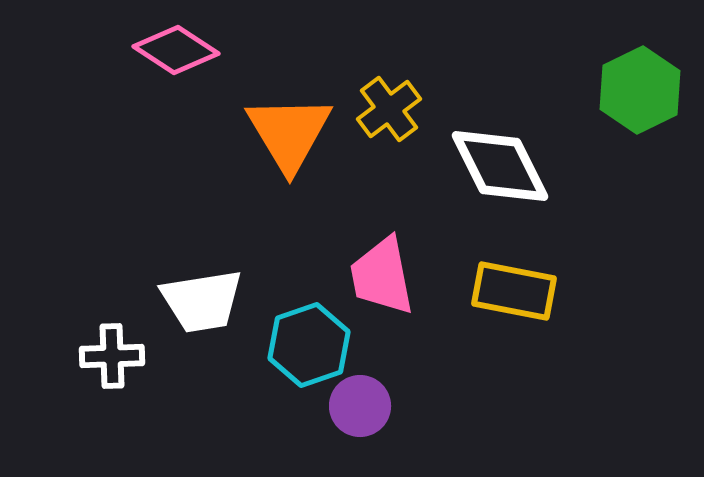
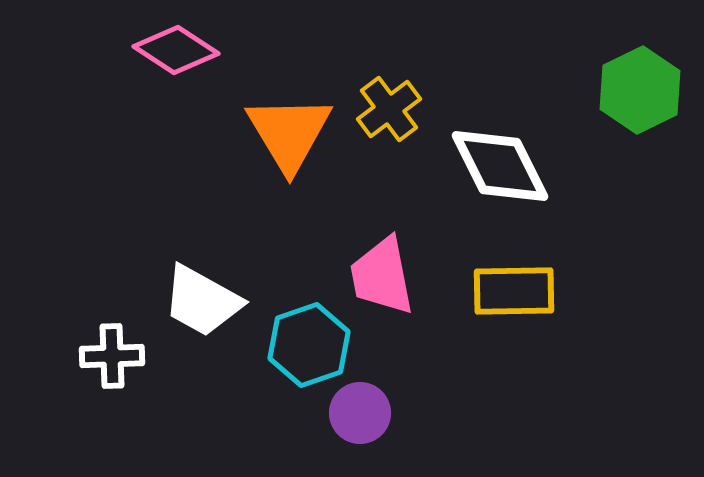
yellow rectangle: rotated 12 degrees counterclockwise
white trapezoid: rotated 38 degrees clockwise
purple circle: moved 7 px down
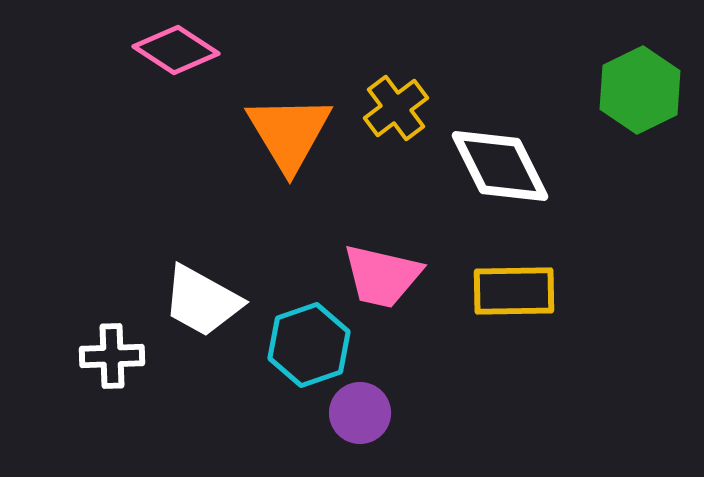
yellow cross: moved 7 px right, 1 px up
pink trapezoid: rotated 66 degrees counterclockwise
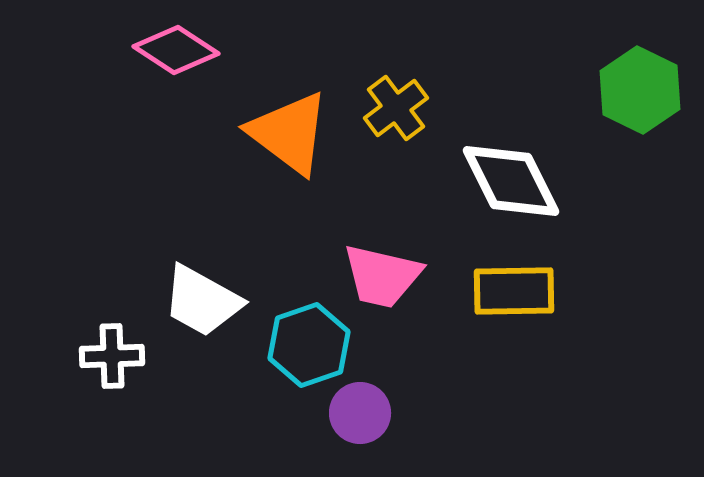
green hexagon: rotated 8 degrees counterclockwise
orange triangle: rotated 22 degrees counterclockwise
white diamond: moved 11 px right, 15 px down
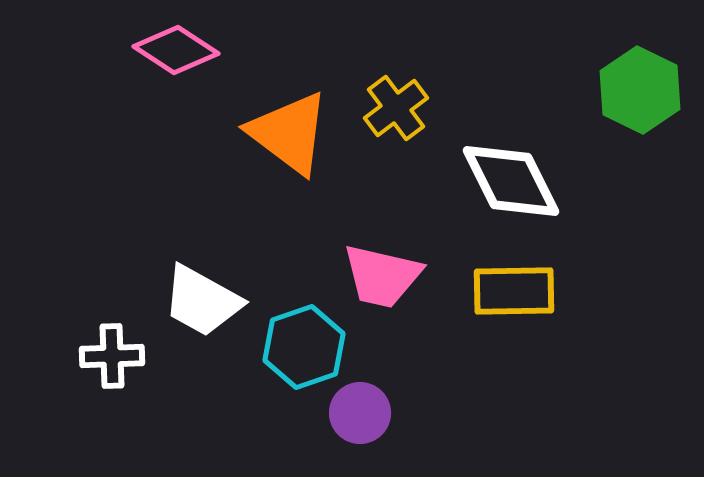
cyan hexagon: moved 5 px left, 2 px down
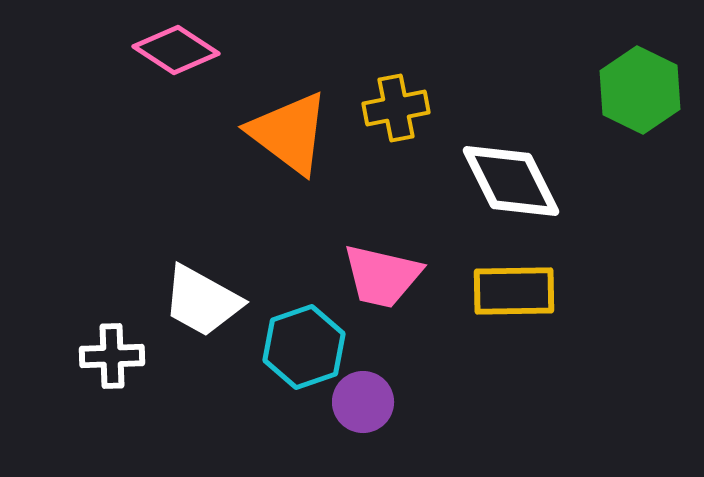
yellow cross: rotated 26 degrees clockwise
purple circle: moved 3 px right, 11 px up
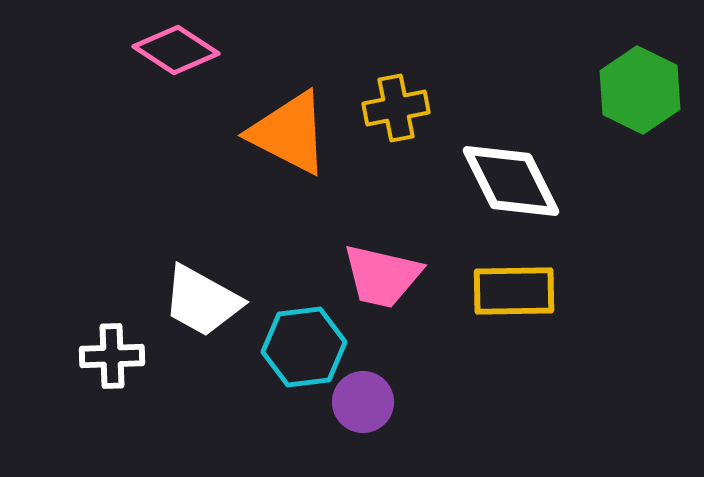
orange triangle: rotated 10 degrees counterclockwise
cyan hexagon: rotated 12 degrees clockwise
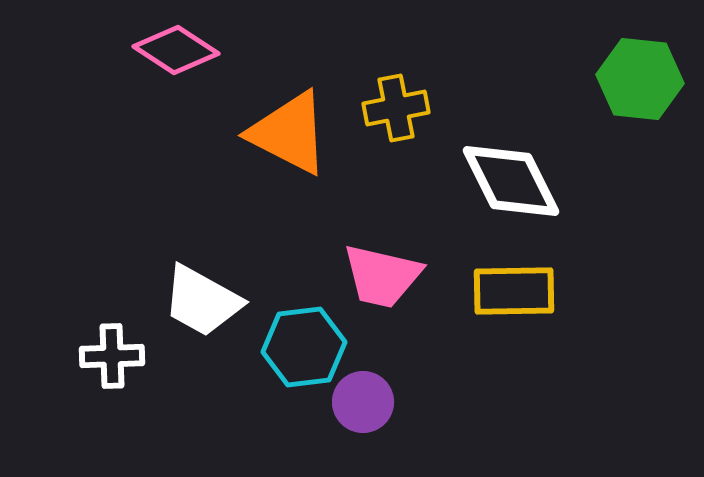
green hexagon: moved 11 px up; rotated 20 degrees counterclockwise
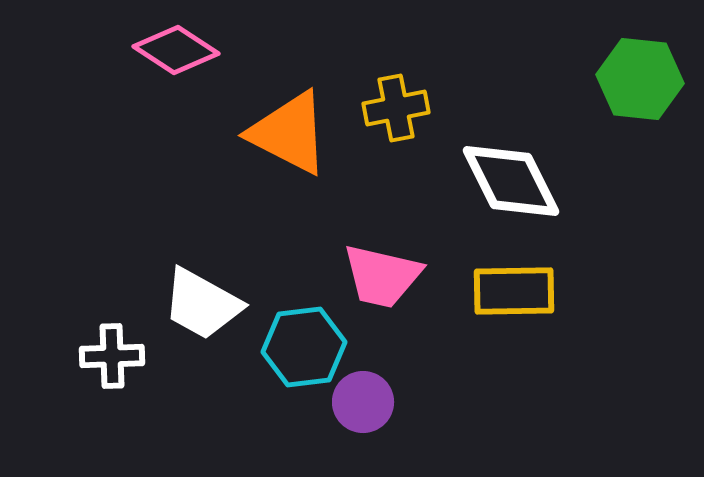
white trapezoid: moved 3 px down
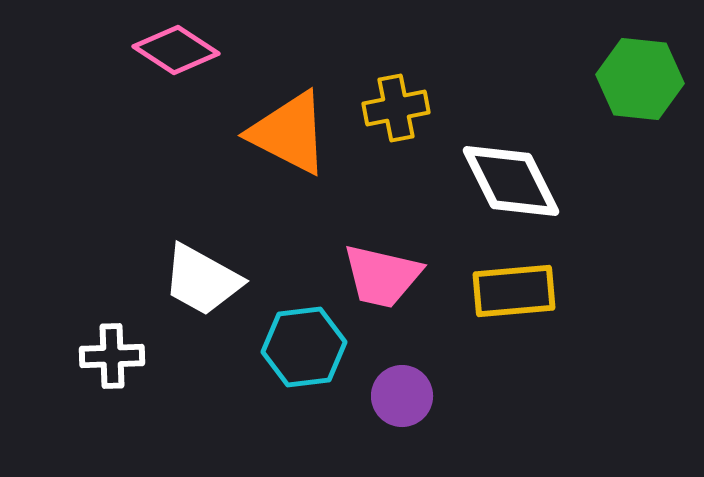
yellow rectangle: rotated 4 degrees counterclockwise
white trapezoid: moved 24 px up
purple circle: moved 39 px right, 6 px up
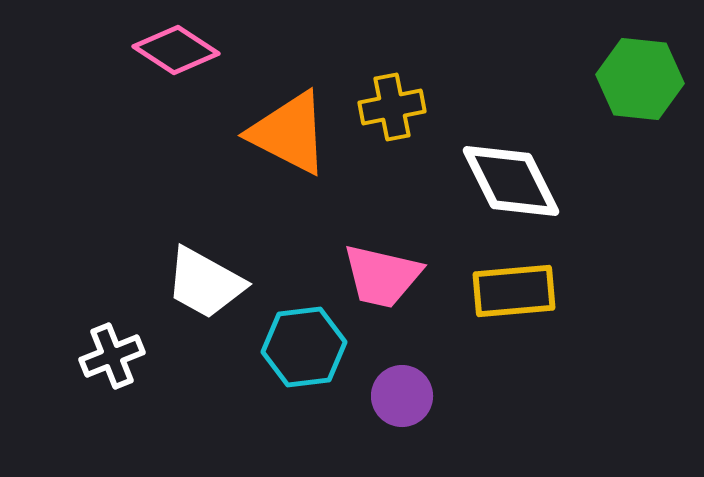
yellow cross: moved 4 px left, 1 px up
white trapezoid: moved 3 px right, 3 px down
white cross: rotated 20 degrees counterclockwise
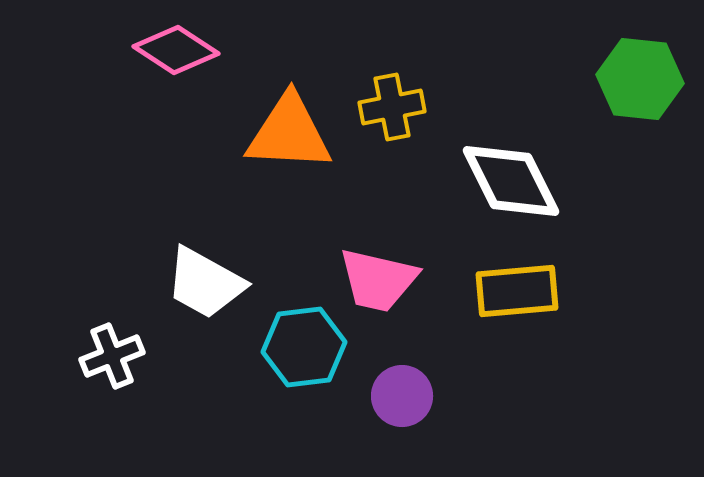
orange triangle: rotated 24 degrees counterclockwise
pink trapezoid: moved 4 px left, 4 px down
yellow rectangle: moved 3 px right
